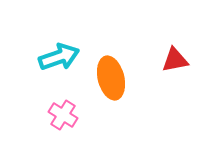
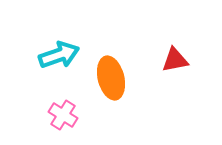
cyan arrow: moved 2 px up
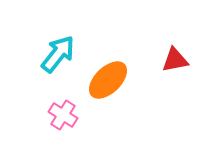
cyan arrow: moved 1 px left, 1 px up; rotated 33 degrees counterclockwise
orange ellipse: moved 3 px left, 2 px down; rotated 60 degrees clockwise
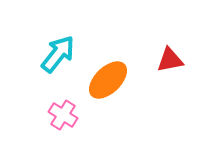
red triangle: moved 5 px left
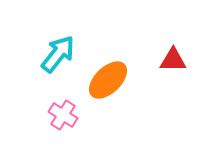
red triangle: moved 3 px right; rotated 12 degrees clockwise
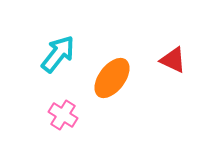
red triangle: rotated 24 degrees clockwise
orange ellipse: moved 4 px right, 2 px up; rotated 9 degrees counterclockwise
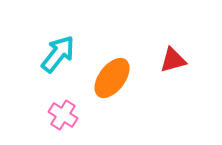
red triangle: rotated 40 degrees counterclockwise
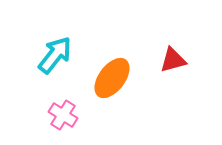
cyan arrow: moved 3 px left, 1 px down
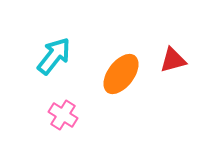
cyan arrow: moved 1 px left, 1 px down
orange ellipse: moved 9 px right, 4 px up
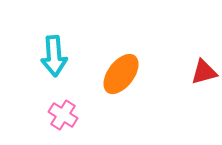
cyan arrow: rotated 138 degrees clockwise
red triangle: moved 31 px right, 12 px down
